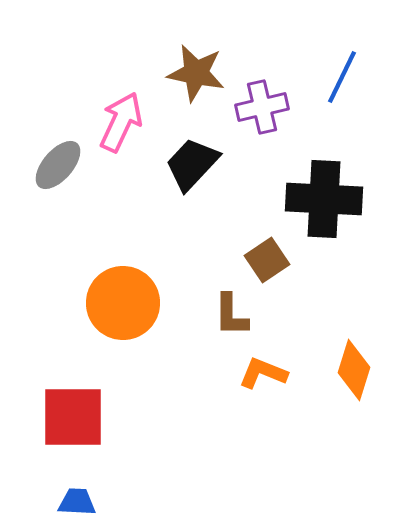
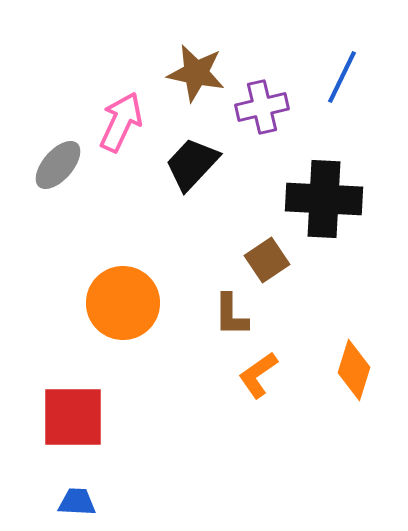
orange L-shape: moved 5 px left, 2 px down; rotated 57 degrees counterclockwise
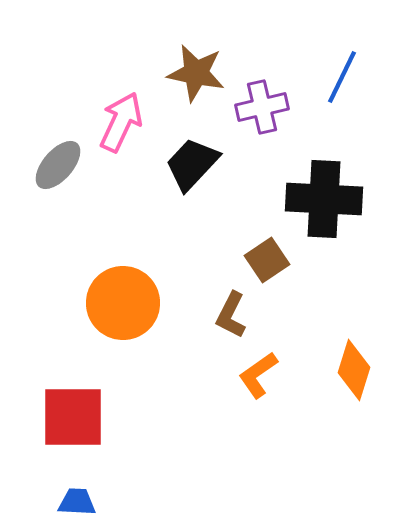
brown L-shape: rotated 27 degrees clockwise
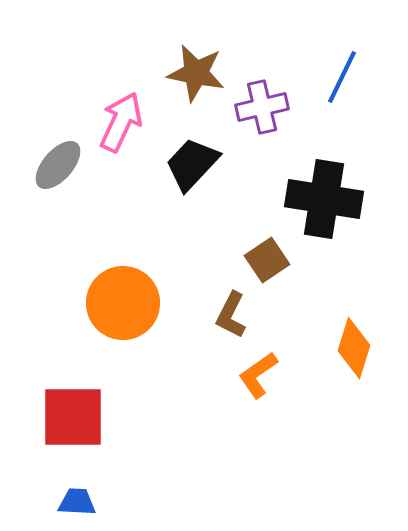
black cross: rotated 6 degrees clockwise
orange diamond: moved 22 px up
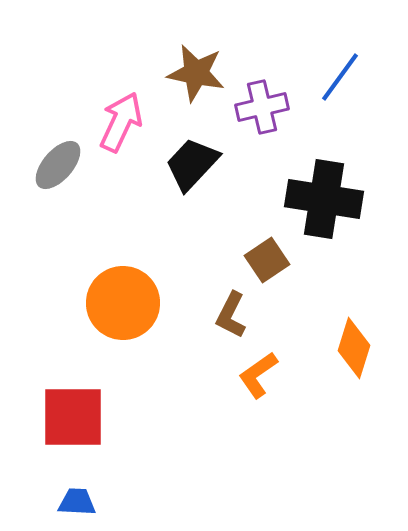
blue line: moved 2 px left; rotated 10 degrees clockwise
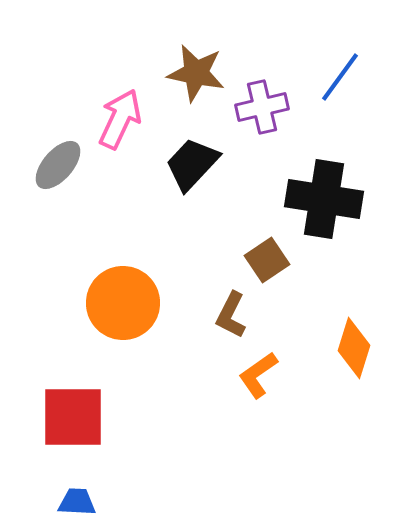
pink arrow: moved 1 px left, 3 px up
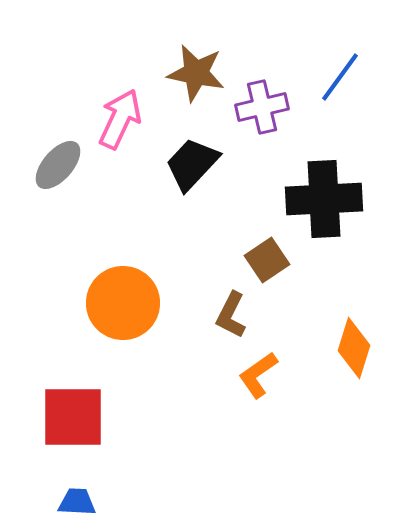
black cross: rotated 12 degrees counterclockwise
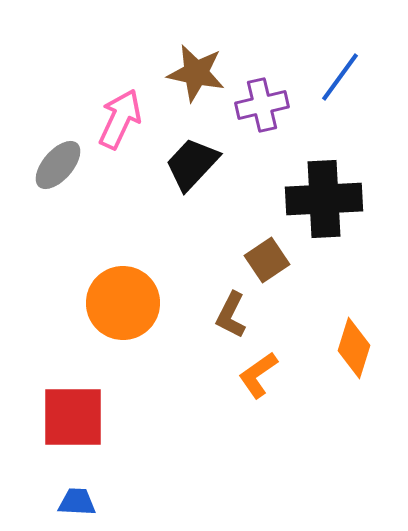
purple cross: moved 2 px up
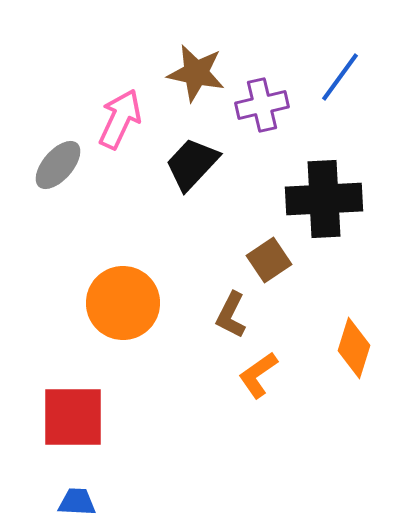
brown square: moved 2 px right
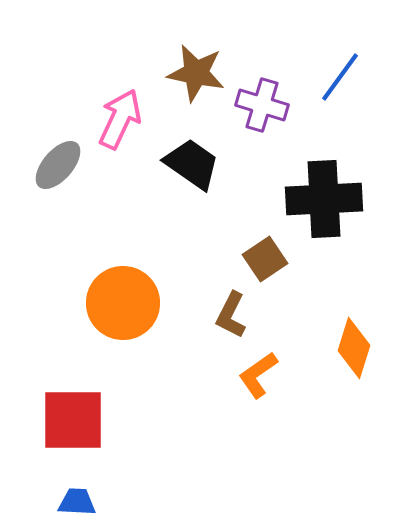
purple cross: rotated 30 degrees clockwise
black trapezoid: rotated 82 degrees clockwise
brown square: moved 4 px left, 1 px up
red square: moved 3 px down
